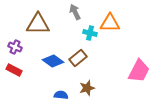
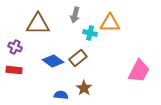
gray arrow: moved 3 px down; rotated 140 degrees counterclockwise
red rectangle: rotated 21 degrees counterclockwise
brown star: moved 3 px left; rotated 21 degrees counterclockwise
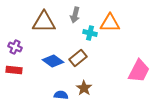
brown triangle: moved 6 px right, 2 px up
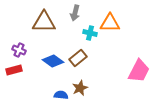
gray arrow: moved 2 px up
purple cross: moved 4 px right, 3 px down
red rectangle: rotated 21 degrees counterclockwise
brown star: moved 4 px left; rotated 14 degrees clockwise
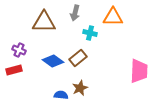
orange triangle: moved 3 px right, 6 px up
pink trapezoid: rotated 25 degrees counterclockwise
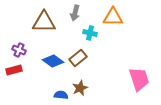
pink trapezoid: moved 8 px down; rotated 20 degrees counterclockwise
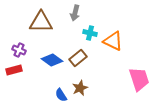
orange triangle: moved 24 px down; rotated 25 degrees clockwise
brown triangle: moved 3 px left
blue diamond: moved 1 px left, 1 px up
blue semicircle: rotated 128 degrees counterclockwise
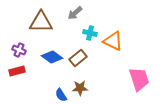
gray arrow: rotated 35 degrees clockwise
blue diamond: moved 3 px up
red rectangle: moved 3 px right, 1 px down
brown star: rotated 21 degrees clockwise
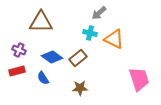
gray arrow: moved 24 px right
orange triangle: moved 1 px right, 2 px up
blue semicircle: moved 18 px left, 17 px up
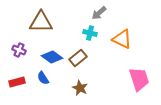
orange triangle: moved 8 px right
red rectangle: moved 11 px down
brown star: rotated 28 degrees clockwise
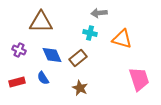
gray arrow: rotated 35 degrees clockwise
orange triangle: rotated 10 degrees counterclockwise
blue diamond: moved 2 px up; rotated 30 degrees clockwise
